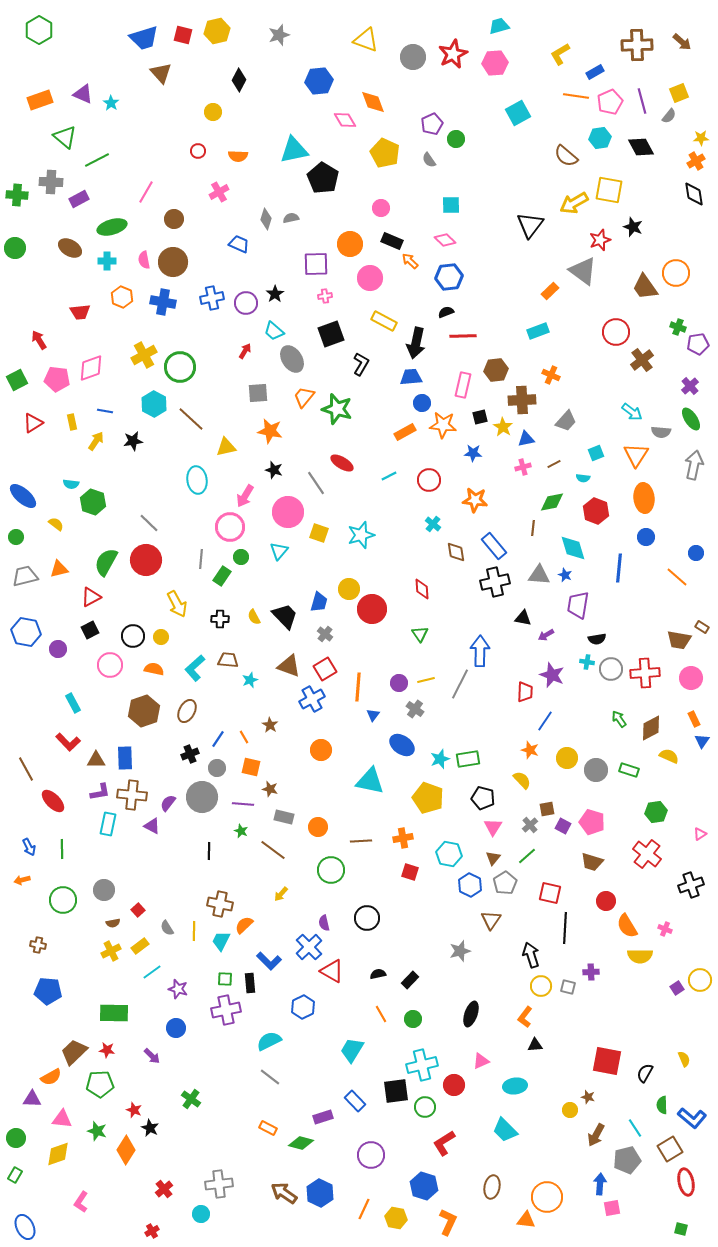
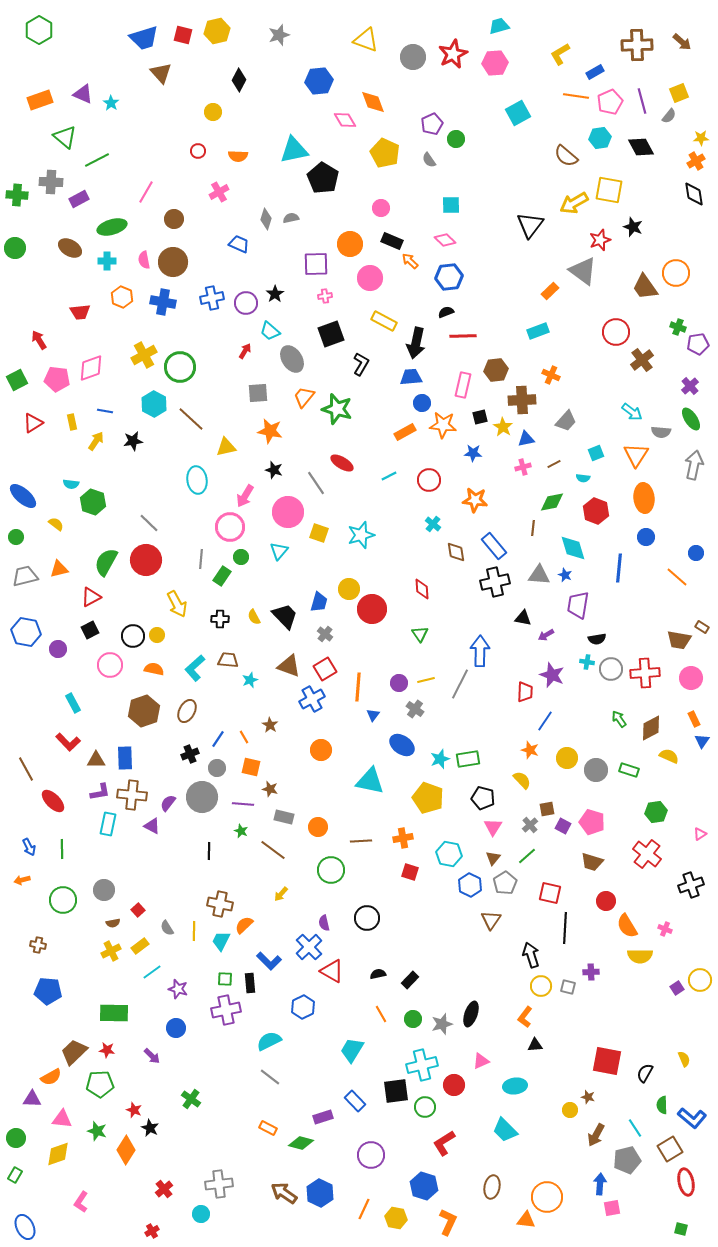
cyan trapezoid at (274, 331): moved 4 px left
yellow circle at (161, 637): moved 4 px left, 2 px up
gray star at (460, 951): moved 18 px left, 73 px down
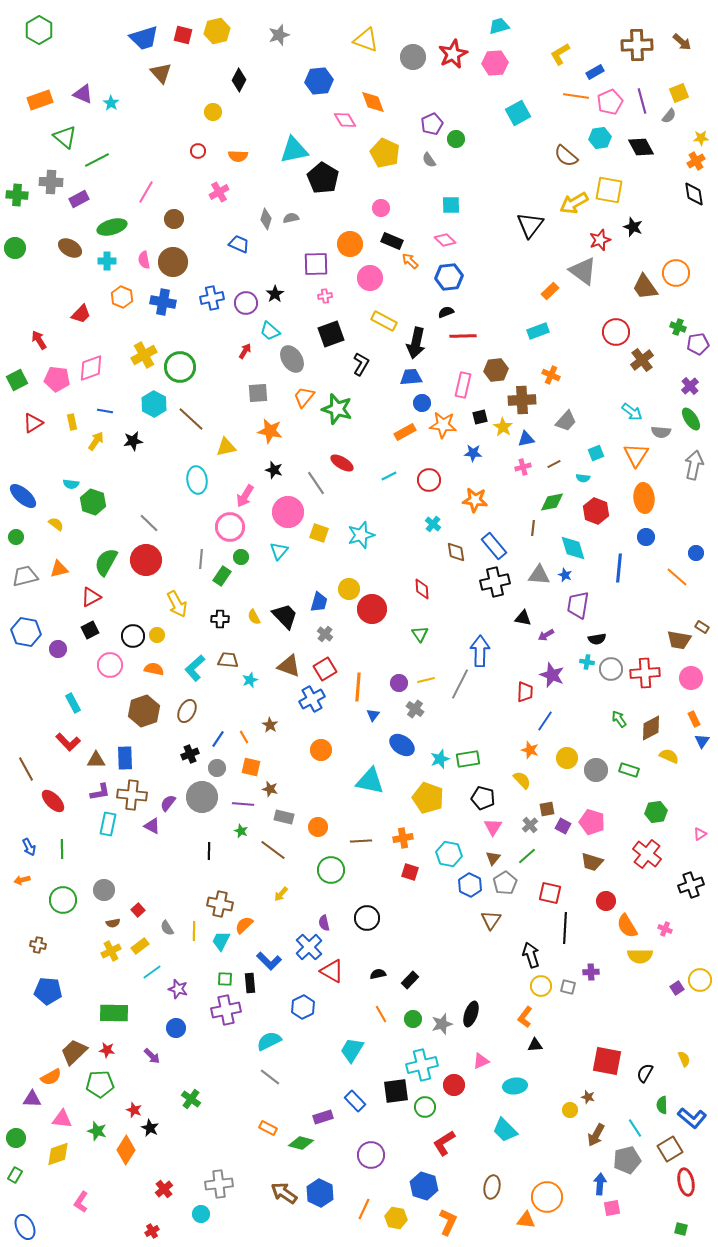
red trapezoid at (80, 312): moved 1 px right, 2 px down; rotated 40 degrees counterclockwise
